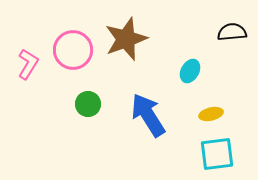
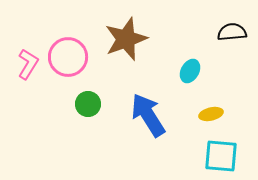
pink circle: moved 5 px left, 7 px down
cyan square: moved 4 px right, 2 px down; rotated 12 degrees clockwise
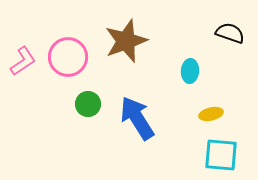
black semicircle: moved 2 px left, 1 px down; rotated 24 degrees clockwise
brown star: moved 2 px down
pink L-shape: moved 5 px left, 3 px up; rotated 24 degrees clockwise
cyan ellipse: rotated 25 degrees counterclockwise
blue arrow: moved 11 px left, 3 px down
cyan square: moved 1 px up
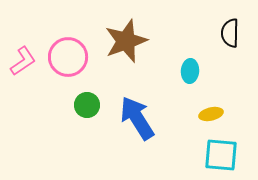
black semicircle: rotated 108 degrees counterclockwise
green circle: moved 1 px left, 1 px down
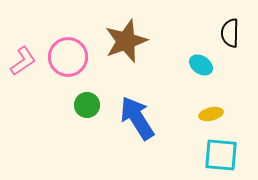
cyan ellipse: moved 11 px right, 6 px up; rotated 60 degrees counterclockwise
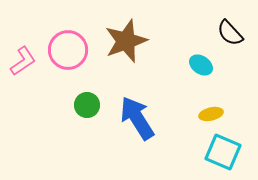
black semicircle: rotated 44 degrees counterclockwise
pink circle: moved 7 px up
cyan square: moved 2 px right, 3 px up; rotated 18 degrees clockwise
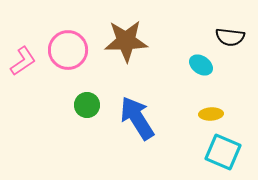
black semicircle: moved 4 px down; rotated 40 degrees counterclockwise
brown star: rotated 18 degrees clockwise
yellow ellipse: rotated 10 degrees clockwise
